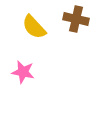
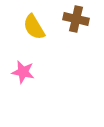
yellow semicircle: rotated 12 degrees clockwise
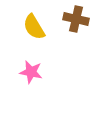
pink star: moved 8 px right
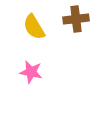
brown cross: rotated 20 degrees counterclockwise
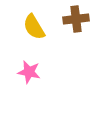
pink star: moved 2 px left
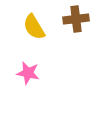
pink star: moved 1 px left, 1 px down
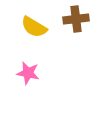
yellow semicircle: rotated 28 degrees counterclockwise
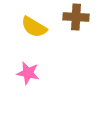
brown cross: moved 2 px up; rotated 10 degrees clockwise
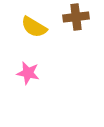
brown cross: rotated 10 degrees counterclockwise
